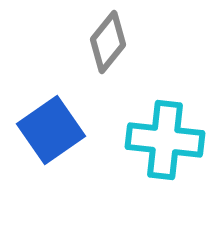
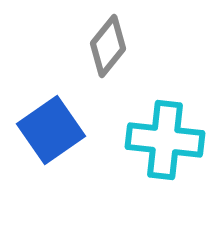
gray diamond: moved 4 px down
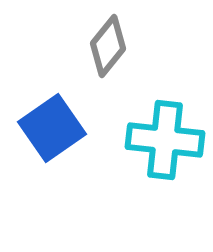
blue square: moved 1 px right, 2 px up
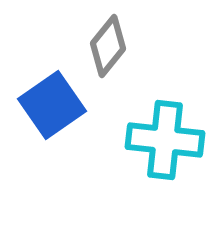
blue square: moved 23 px up
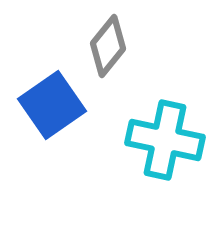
cyan cross: rotated 6 degrees clockwise
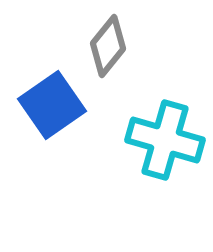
cyan cross: rotated 4 degrees clockwise
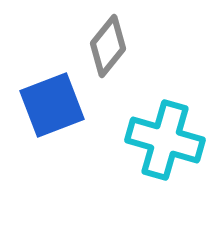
blue square: rotated 14 degrees clockwise
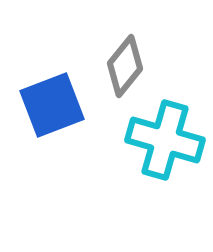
gray diamond: moved 17 px right, 20 px down
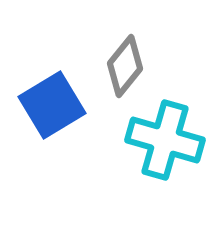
blue square: rotated 10 degrees counterclockwise
